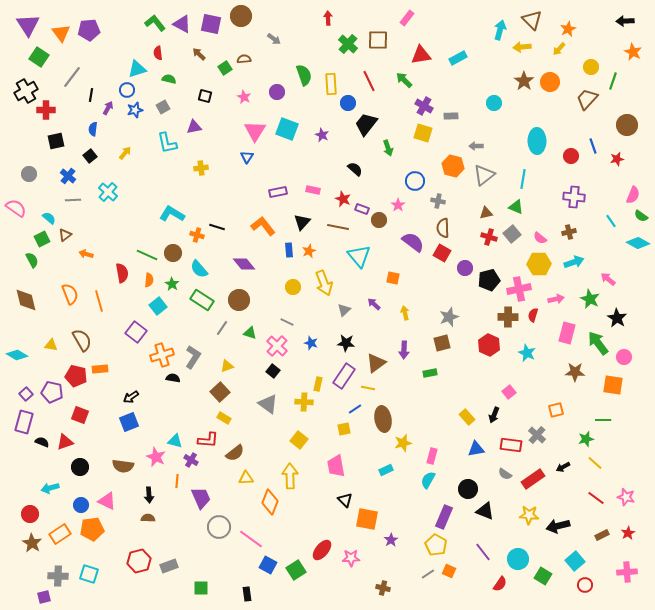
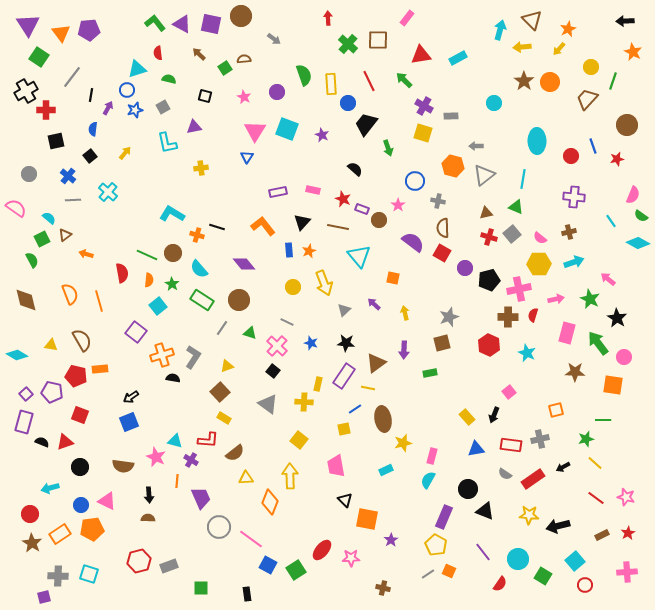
gray cross at (537, 435): moved 3 px right, 4 px down; rotated 36 degrees clockwise
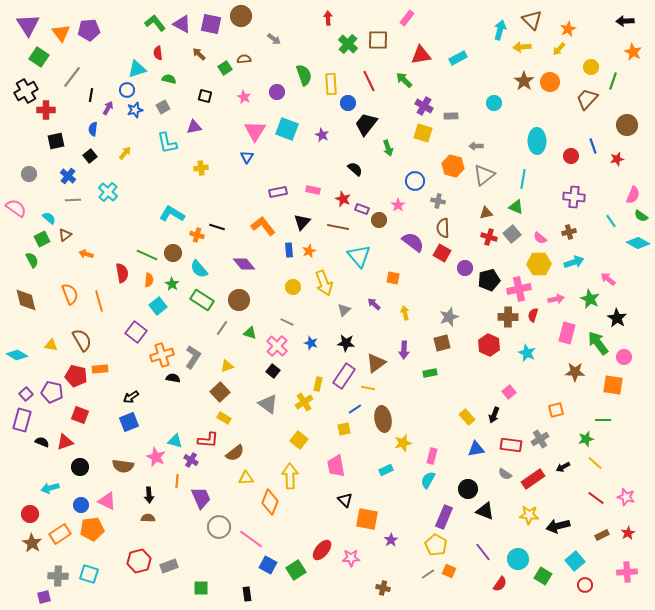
yellow cross at (304, 402): rotated 36 degrees counterclockwise
purple rectangle at (24, 422): moved 2 px left, 2 px up
gray cross at (540, 439): rotated 18 degrees counterclockwise
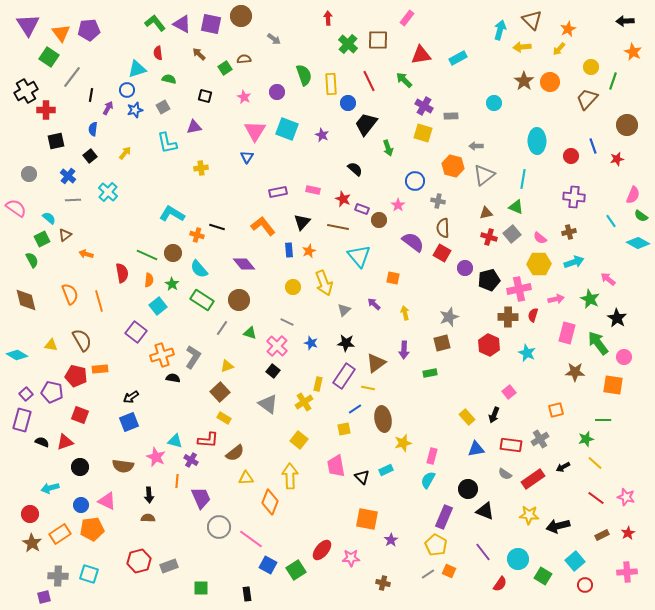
green square at (39, 57): moved 10 px right
black triangle at (345, 500): moved 17 px right, 23 px up
brown cross at (383, 588): moved 5 px up
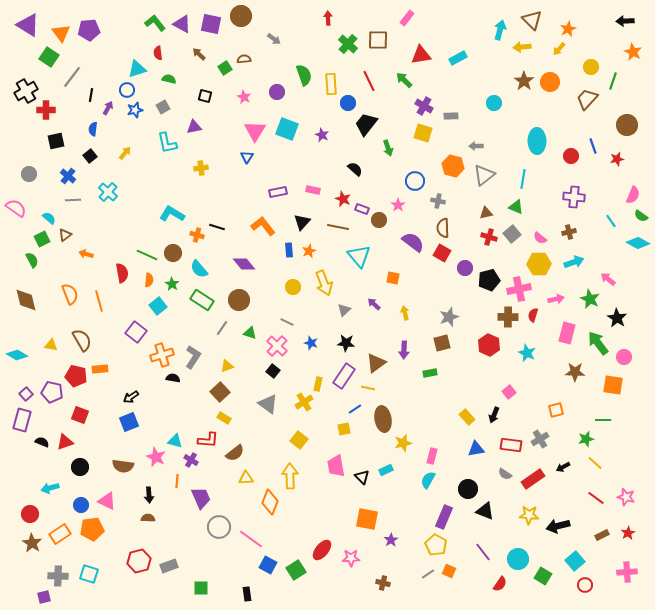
purple triangle at (28, 25): rotated 25 degrees counterclockwise
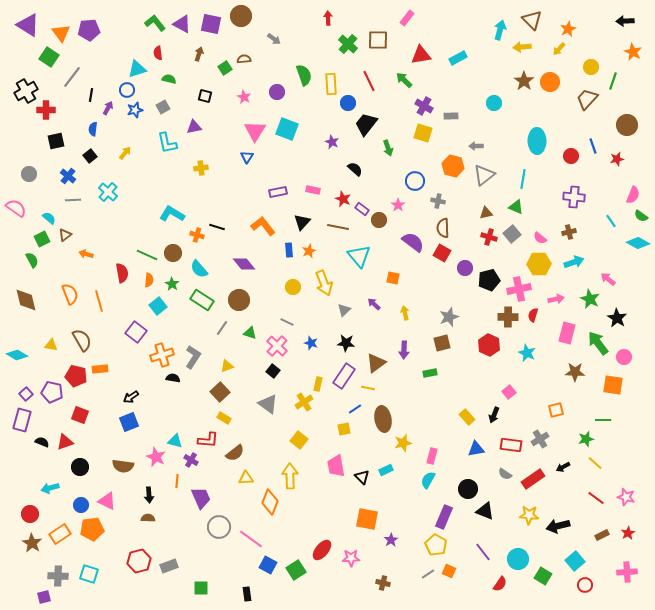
brown arrow at (199, 54): rotated 64 degrees clockwise
purple star at (322, 135): moved 10 px right, 7 px down
purple rectangle at (362, 209): rotated 16 degrees clockwise
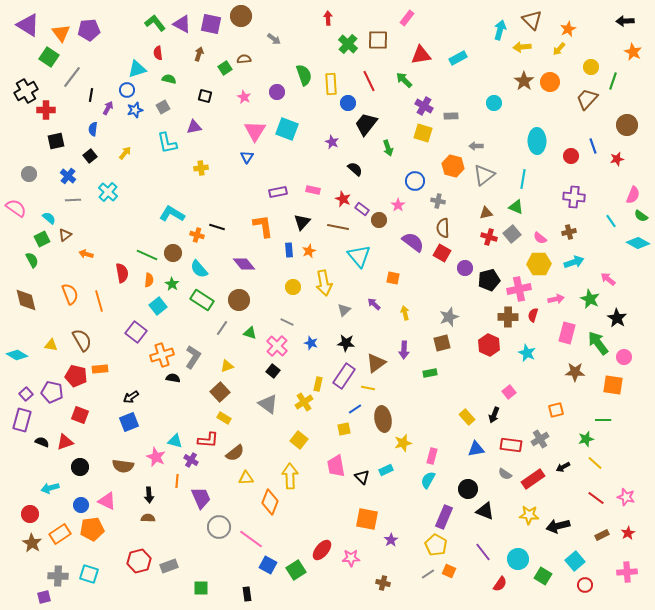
orange L-shape at (263, 226): rotated 30 degrees clockwise
yellow arrow at (324, 283): rotated 10 degrees clockwise
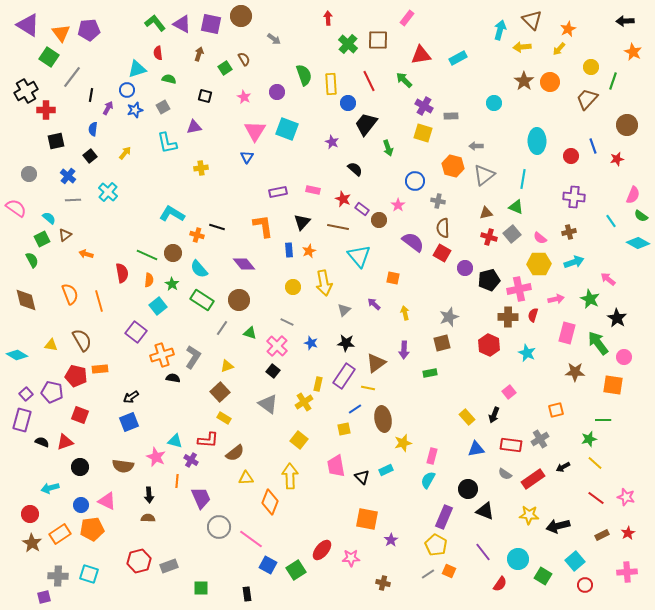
brown semicircle at (244, 59): rotated 64 degrees clockwise
green star at (586, 439): moved 3 px right
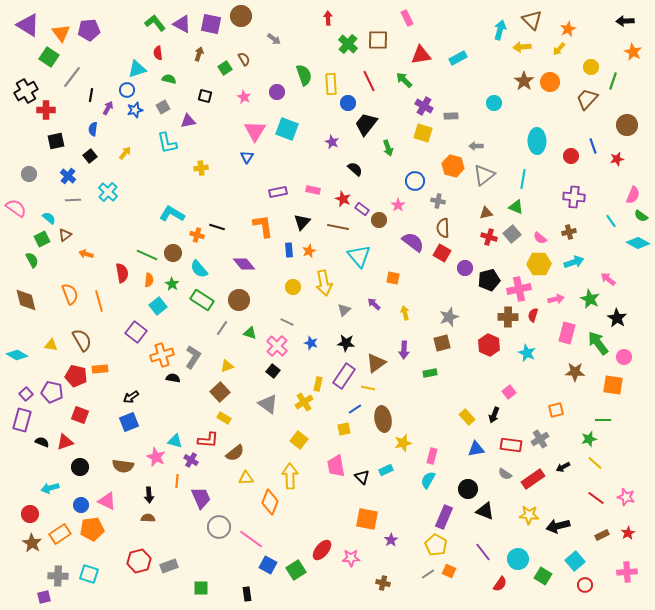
pink rectangle at (407, 18): rotated 63 degrees counterclockwise
purple triangle at (194, 127): moved 6 px left, 6 px up
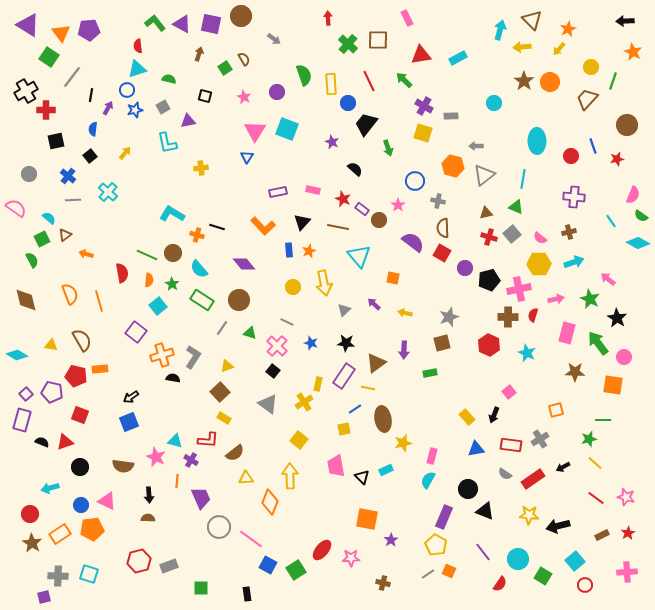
red semicircle at (158, 53): moved 20 px left, 7 px up
orange L-shape at (263, 226): rotated 145 degrees clockwise
yellow arrow at (405, 313): rotated 64 degrees counterclockwise
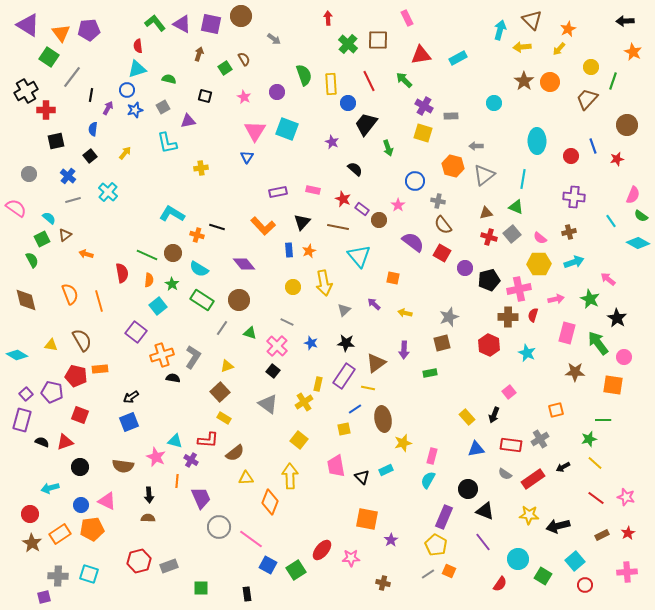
gray line at (73, 200): rotated 14 degrees counterclockwise
brown semicircle at (443, 228): moved 3 px up; rotated 36 degrees counterclockwise
cyan semicircle at (199, 269): rotated 18 degrees counterclockwise
purple line at (483, 552): moved 10 px up
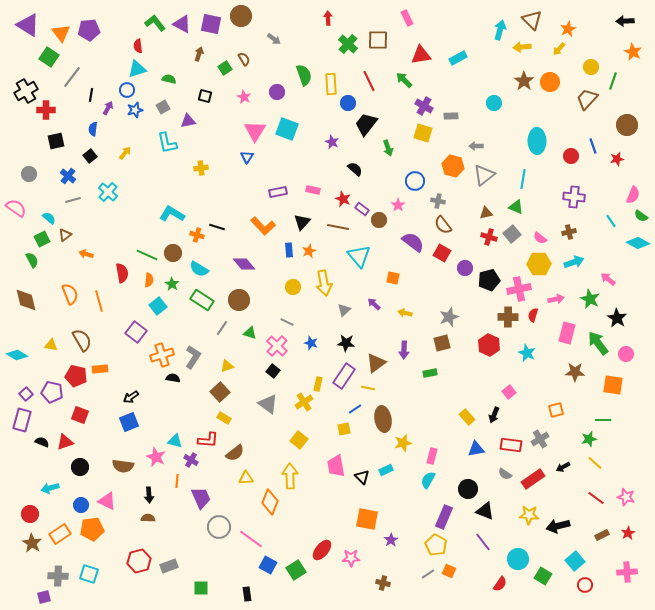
pink circle at (624, 357): moved 2 px right, 3 px up
